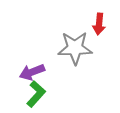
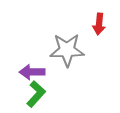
gray star: moved 8 px left, 2 px down
purple arrow: rotated 20 degrees clockwise
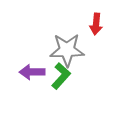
red arrow: moved 3 px left
green L-shape: moved 25 px right, 18 px up
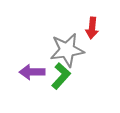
red arrow: moved 4 px left, 4 px down
gray star: rotated 8 degrees counterclockwise
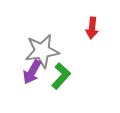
gray star: moved 25 px left, 1 px down
purple arrow: rotated 60 degrees counterclockwise
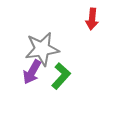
red arrow: moved 9 px up
gray star: moved 2 px up
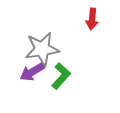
purple arrow: rotated 30 degrees clockwise
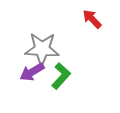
red arrow: rotated 130 degrees clockwise
gray star: rotated 12 degrees clockwise
